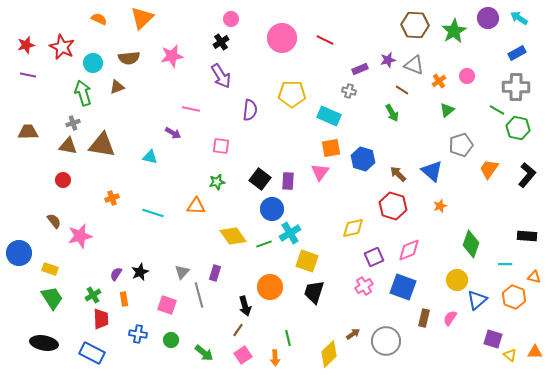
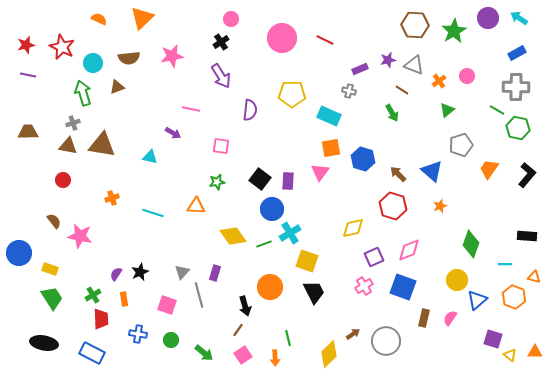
pink star at (80, 236): rotated 25 degrees clockwise
black trapezoid at (314, 292): rotated 135 degrees clockwise
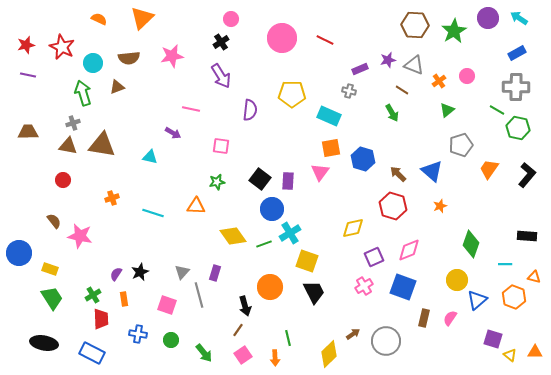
green arrow at (204, 353): rotated 12 degrees clockwise
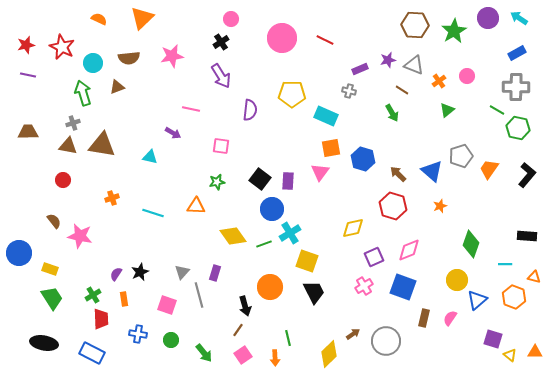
cyan rectangle at (329, 116): moved 3 px left
gray pentagon at (461, 145): moved 11 px down
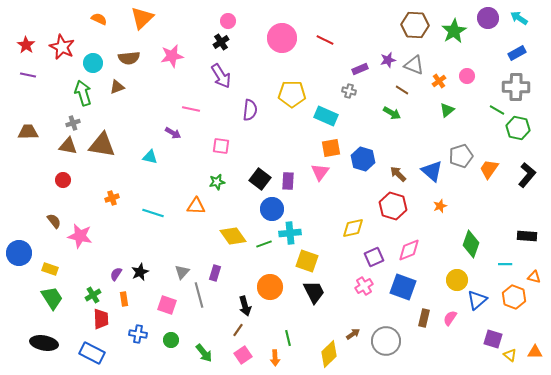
pink circle at (231, 19): moved 3 px left, 2 px down
red star at (26, 45): rotated 24 degrees counterclockwise
green arrow at (392, 113): rotated 30 degrees counterclockwise
cyan cross at (290, 233): rotated 25 degrees clockwise
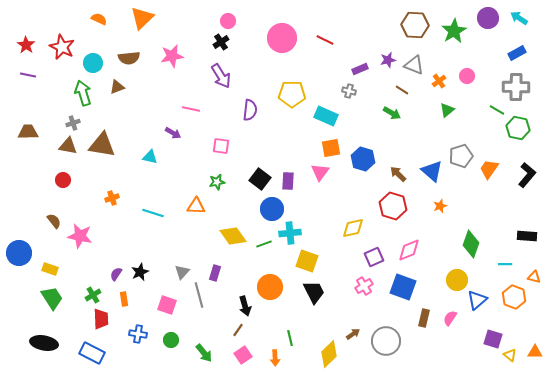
green line at (288, 338): moved 2 px right
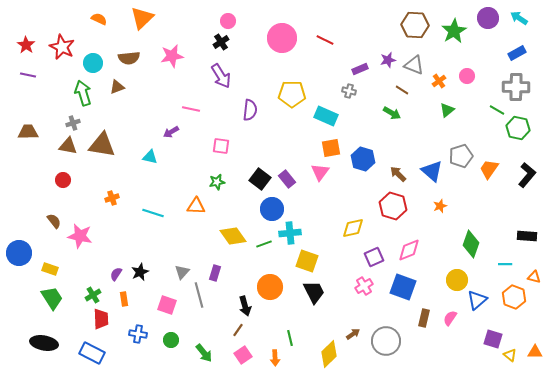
purple arrow at (173, 133): moved 2 px left, 1 px up; rotated 119 degrees clockwise
purple rectangle at (288, 181): moved 1 px left, 2 px up; rotated 42 degrees counterclockwise
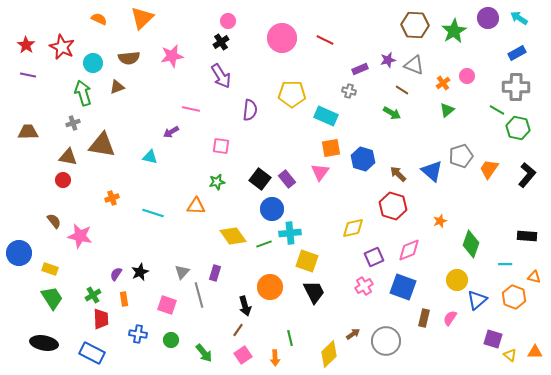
orange cross at (439, 81): moved 4 px right, 2 px down
brown triangle at (68, 146): moved 11 px down
orange star at (440, 206): moved 15 px down
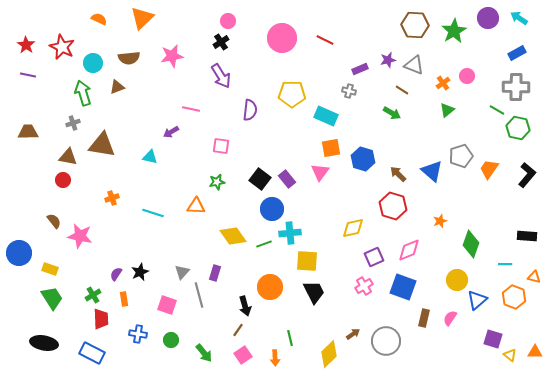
yellow square at (307, 261): rotated 15 degrees counterclockwise
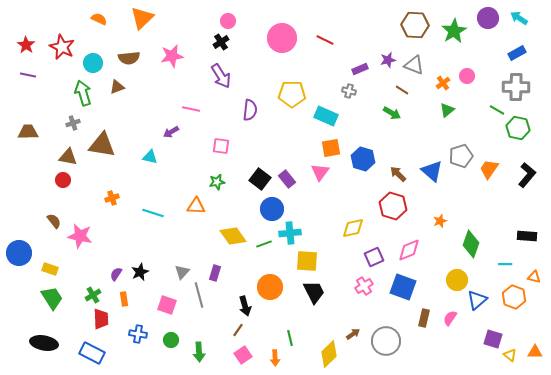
green arrow at (204, 353): moved 5 px left, 1 px up; rotated 36 degrees clockwise
